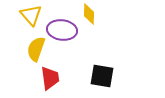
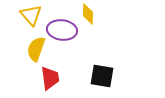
yellow diamond: moved 1 px left
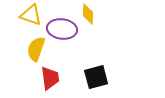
yellow triangle: rotated 30 degrees counterclockwise
purple ellipse: moved 1 px up
black square: moved 6 px left, 1 px down; rotated 25 degrees counterclockwise
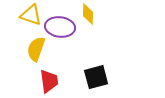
purple ellipse: moved 2 px left, 2 px up
red trapezoid: moved 1 px left, 3 px down
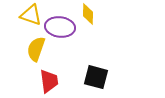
black square: rotated 30 degrees clockwise
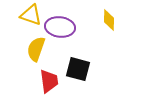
yellow diamond: moved 21 px right, 6 px down
black square: moved 18 px left, 8 px up
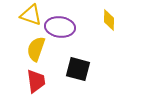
red trapezoid: moved 13 px left
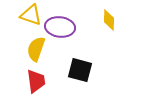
black square: moved 2 px right, 1 px down
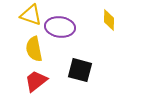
yellow semicircle: moved 2 px left; rotated 30 degrees counterclockwise
red trapezoid: rotated 120 degrees counterclockwise
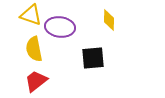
black square: moved 13 px right, 12 px up; rotated 20 degrees counterclockwise
